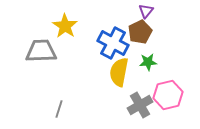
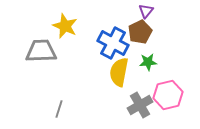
yellow star: rotated 10 degrees counterclockwise
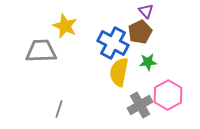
purple triangle: rotated 21 degrees counterclockwise
pink hexagon: rotated 16 degrees counterclockwise
